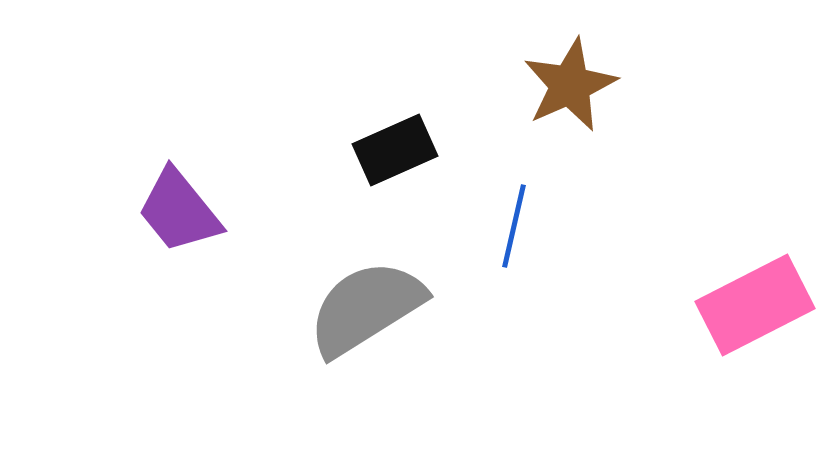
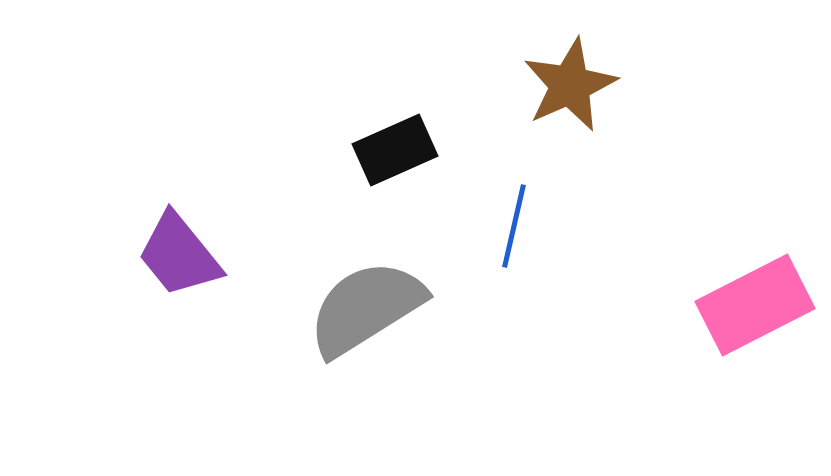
purple trapezoid: moved 44 px down
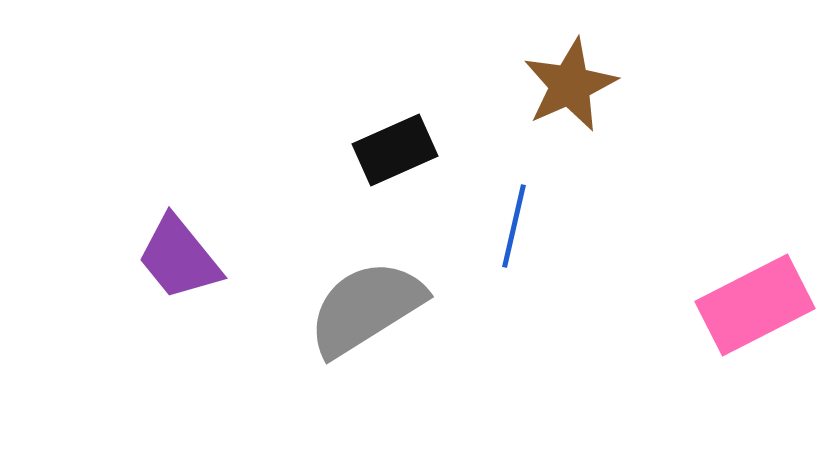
purple trapezoid: moved 3 px down
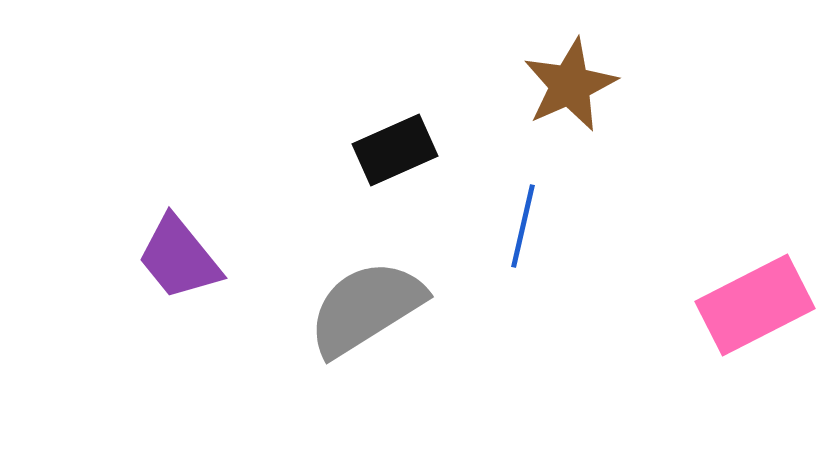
blue line: moved 9 px right
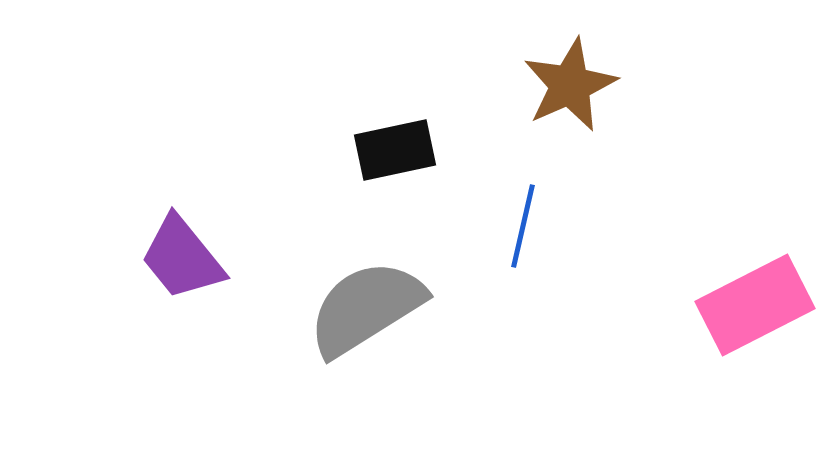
black rectangle: rotated 12 degrees clockwise
purple trapezoid: moved 3 px right
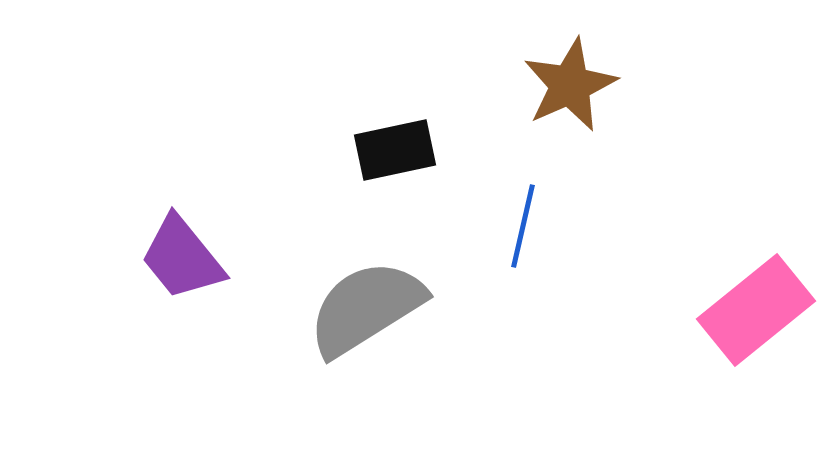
pink rectangle: moved 1 px right, 5 px down; rotated 12 degrees counterclockwise
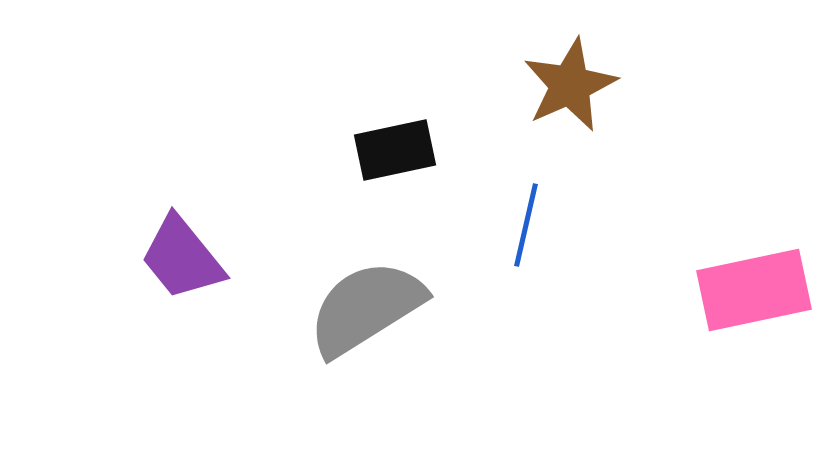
blue line: moved 3 px right, 1 px up
pink rectangle: moved 2 px left, 20 px up; rotated 27 degrees clockwise
